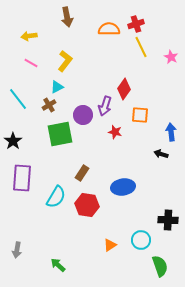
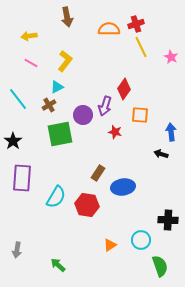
brown rectangle: moved 16 px right
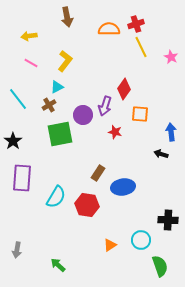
orange square: moved 1 px up
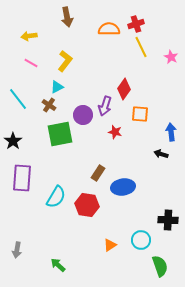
brown cross: rotated 24 degrees counterclockwise
